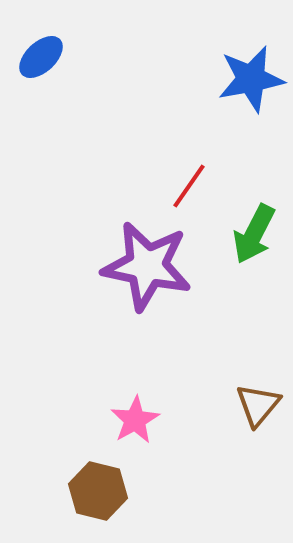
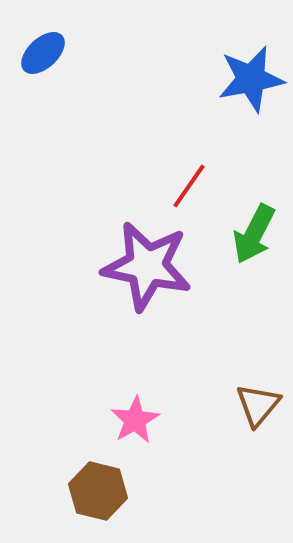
blue ellipse: moved 2 px right, 4 px up
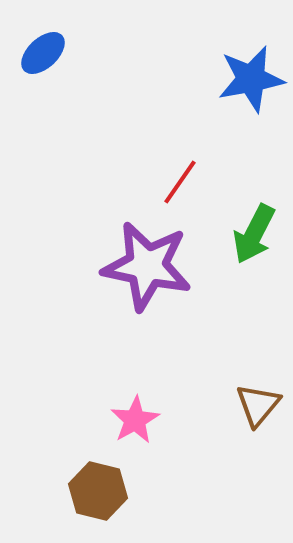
red line: moved 9 px left, 4 px up
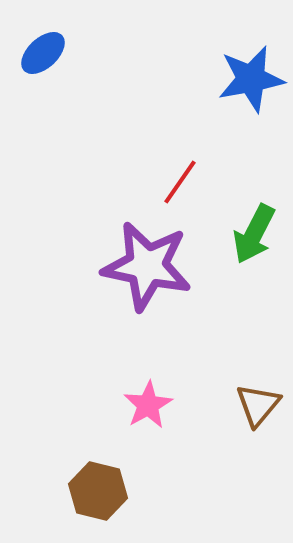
pink star: moved 13 px right, 15 px up
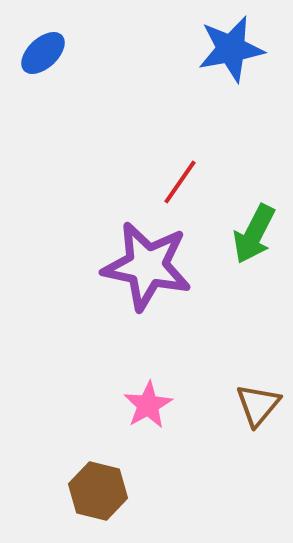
blue star: moved 20 px left, 30 px up
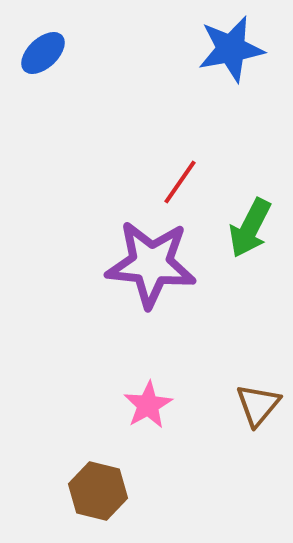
green arrow: moved 4 px left, 6 px up
purple star: moved 4 px right, 2 px up; rotated 6 degrees counterclockwise
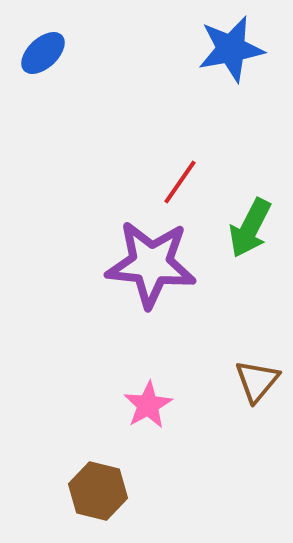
brown triangle: moved 1 px left, 24 px up
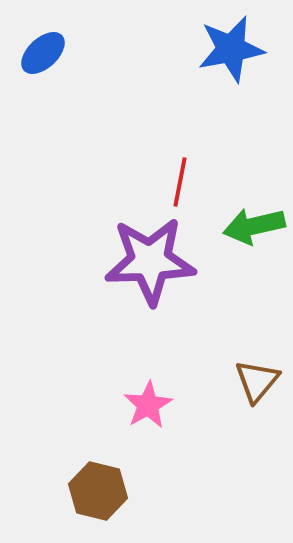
red line: rotated 24 degrees counterclockwise
green arrow: moved 4 px right, 2 px up; rotated 50 degrees clockwise
purple star: moved 1 px left, 3 px up; rotated 8 degrees counterclockwise
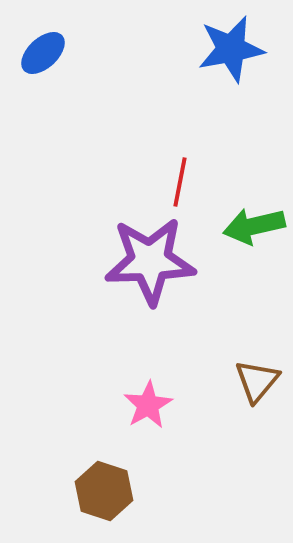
brown hexagon: moved 6 px right; rotated 4 degrees clockwise
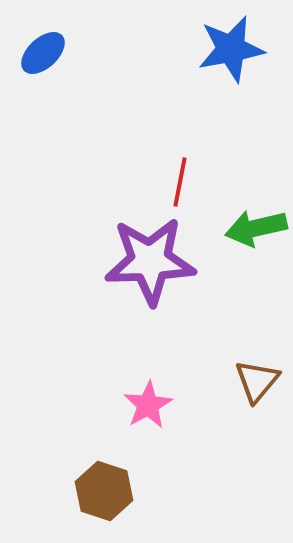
green arrow: moved 2 px right, 2 px down
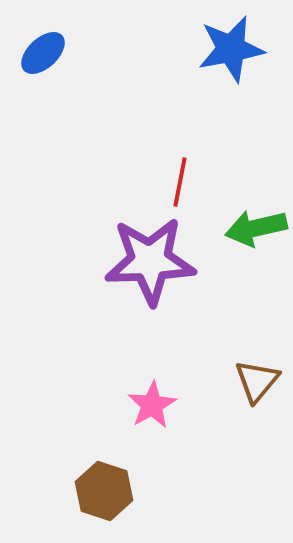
pink star: moved 4 px right
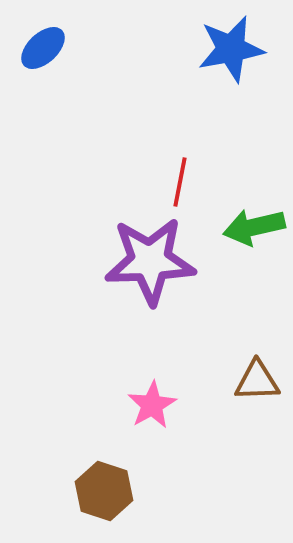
blue ellipse: moved 5 px up
green arrow: moved 2 px left, 1 px up
brown triangle: rotated 48 degrees clockwise
